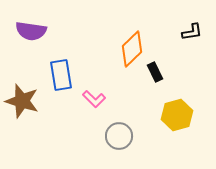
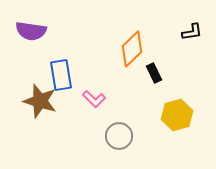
black rectangle: moved 1 px left, 1 px down
brown star: moved 18 px right
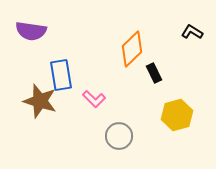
black L-shape: rotated 140 degrees counterclockwise
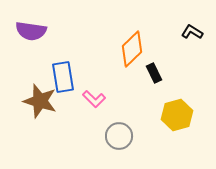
blue rectangle: moved 2 px right, 2 px down
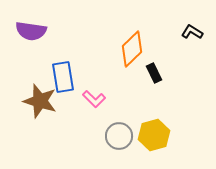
yellow hexagon: moved 23 px left, 20 px down
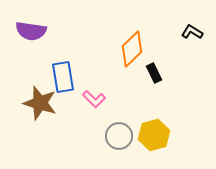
brown star: moved 2 px down
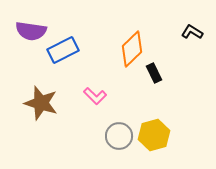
blue rectangle: moved 27 px up; rotated 72 degrees clockwise
pink L-shape: moved 1 px right, 3 px up
brown star: moved 1 px right
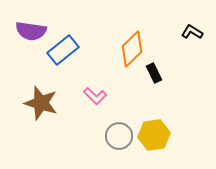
blue rectangle: rotated 12 degrees counterclockwise
yellow hexagon: rotated 8 degrees clockwise
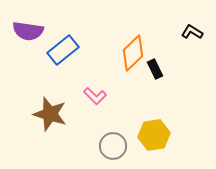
purple semicircle: moved 3 px left
orange diamond: moved 1 px right, 4 px down
black rectangle: moved 1 px right, 4 px up
brown star: moved 9 px right, 11 px down
gray circle: moved 6 px left, 10 px down
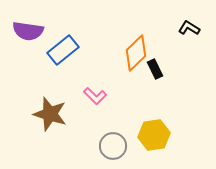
black L-shape: moved 3 px left, 4 px up
orange diamond: moved 3 px right
